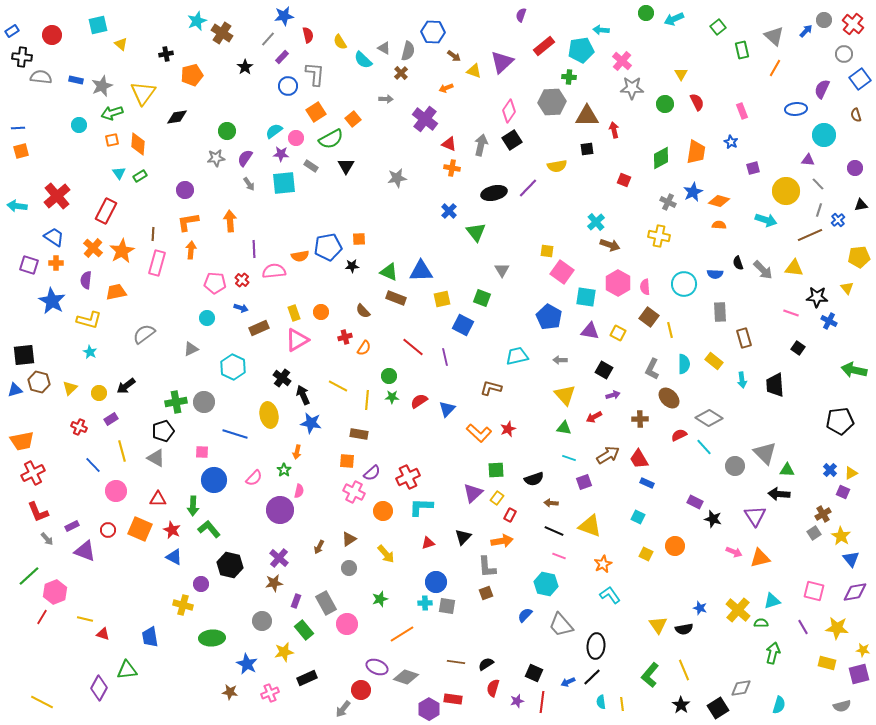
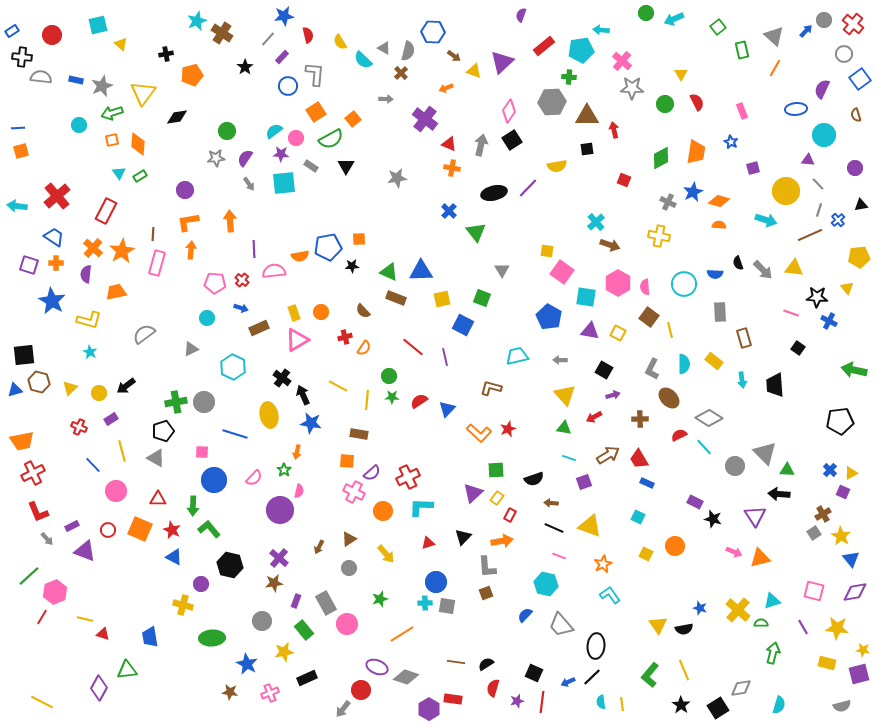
purple semicircle at (86, 280): moved 6 px up
black line at (554, 531): moved 3 px up
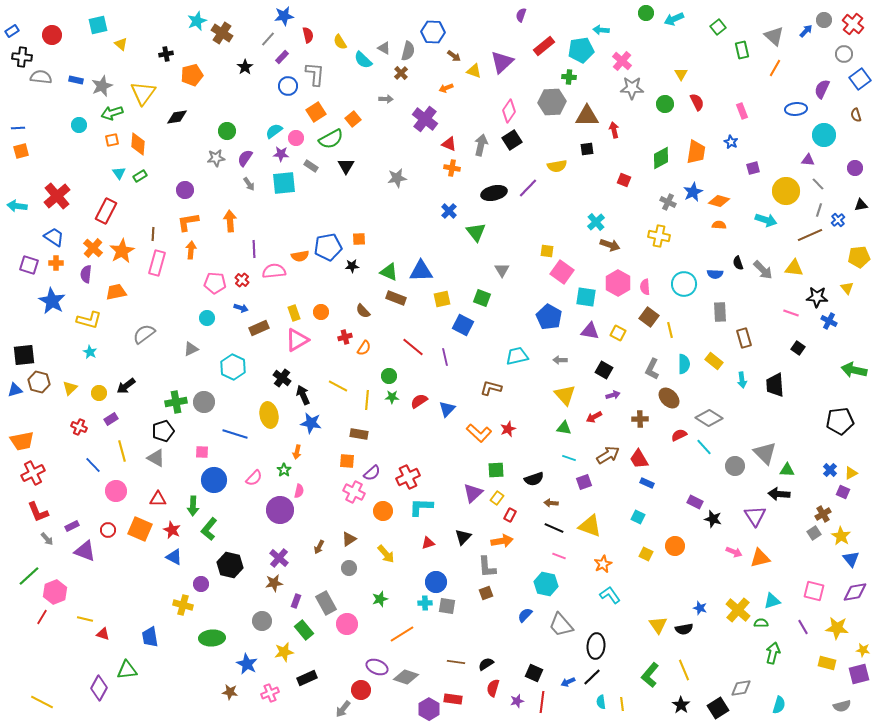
green L-shape at (209, 529): rotated 100 degrees counterclockwise
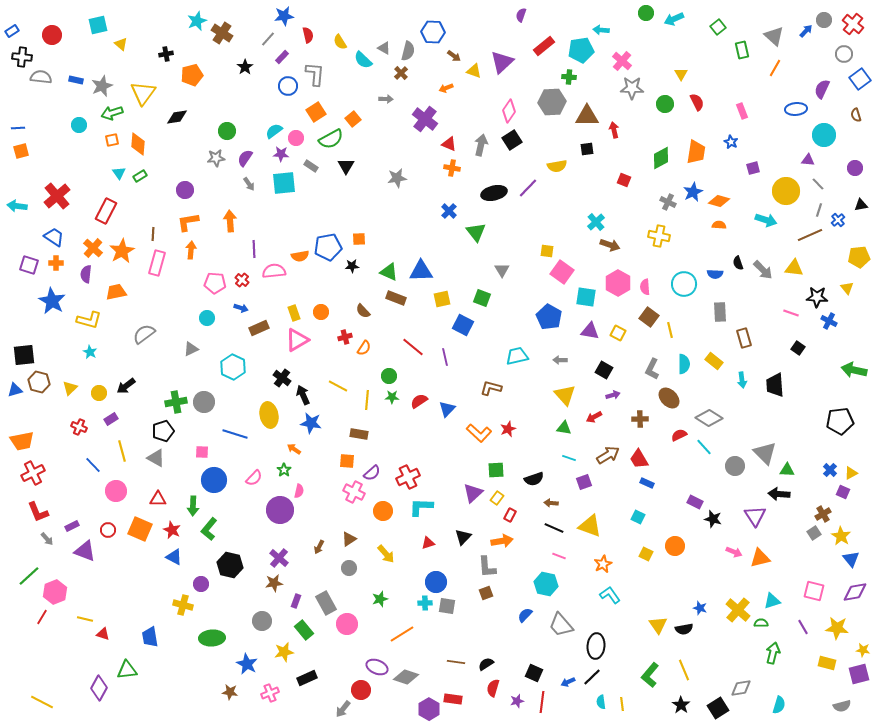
orange arrow at (297, 452): moved 3 px left, 3 px up; rotated 112 degrees clockwise
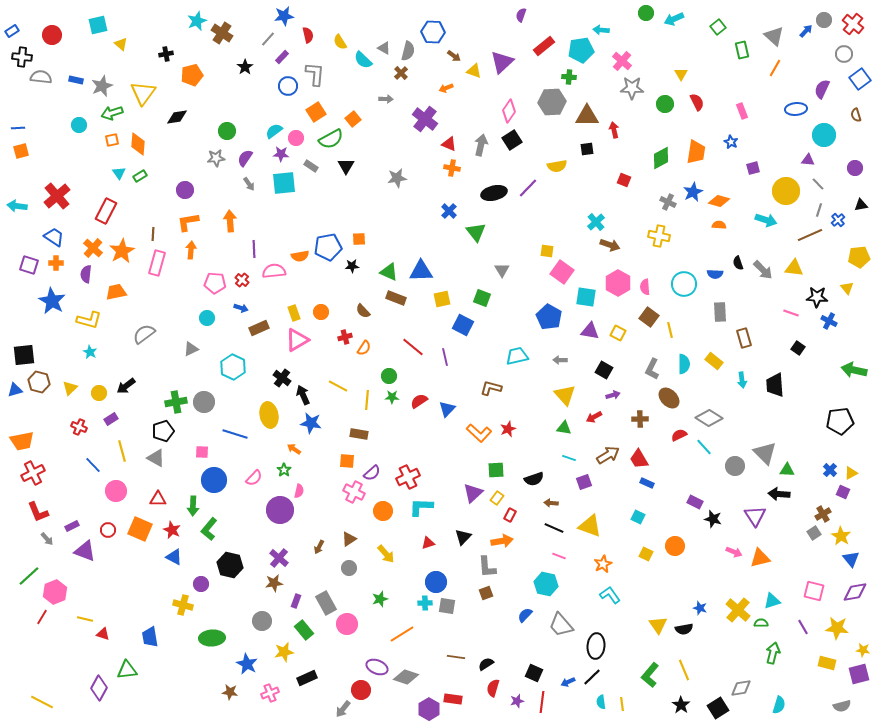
brown line at (456, 662): moved 5 px up
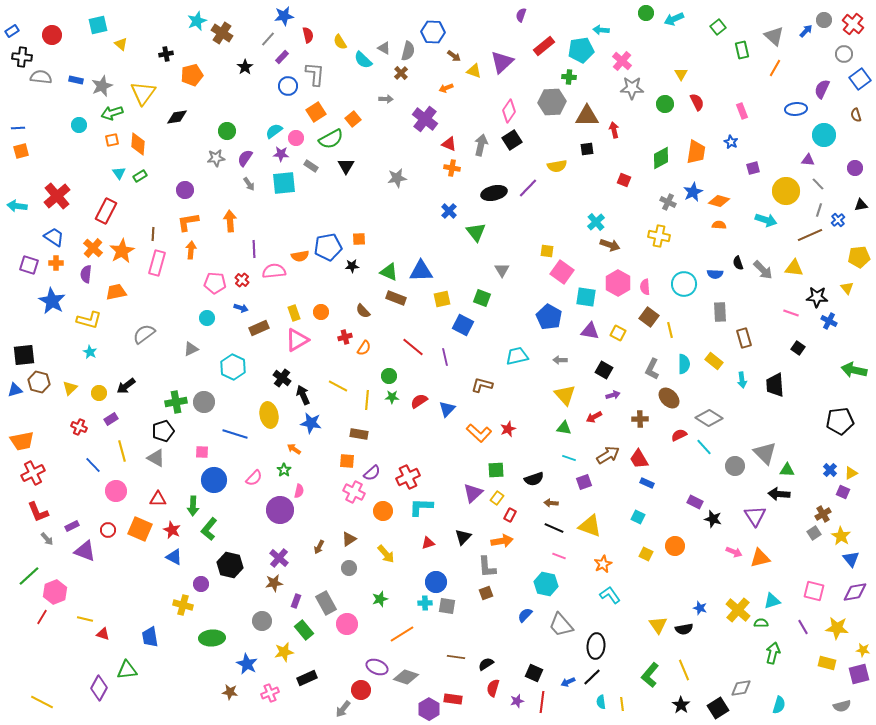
brown L-shape at (491, 388): moved 9 px left, 3 px up
